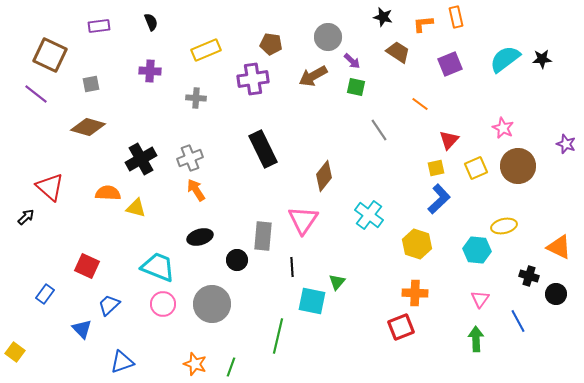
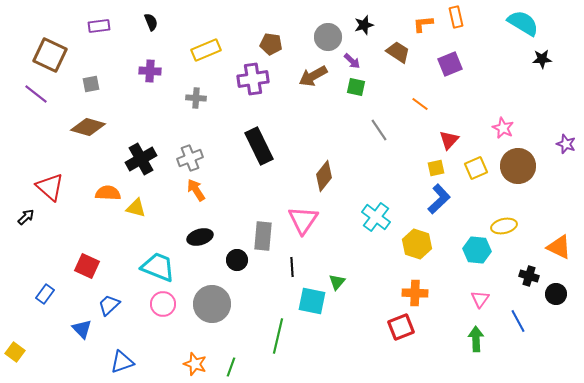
black star at (383, 17): moved 19 px left, 8 px down; rotated 30 degrees counterclockwise
cyan semicircle at (505, 59): moved 18 px right, 36 px up; rotated 68 degrees clockwise
black rectangle at (263, 149): moved 4 px left, 3 px up
cyan cross at (369, 215): moved 7 px right, 2 px down
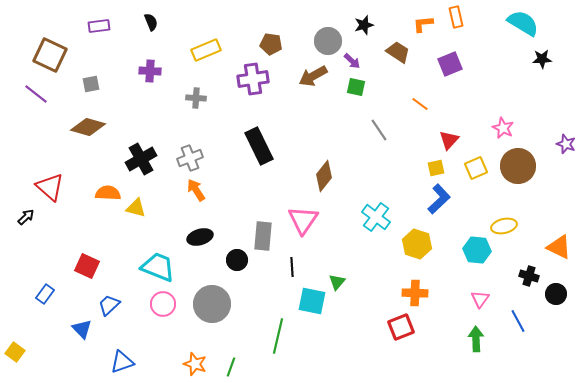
gray circle at (328, 37): moved 4 px down
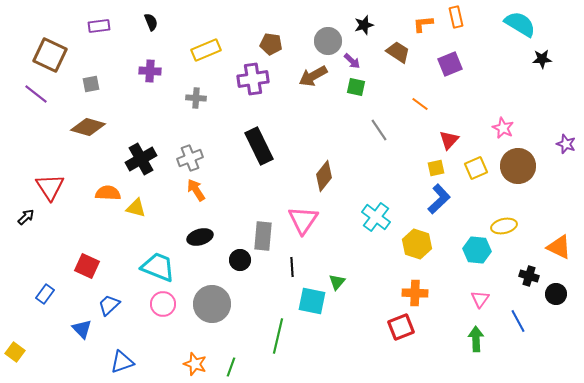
cyan semicircle at (523, 23): moved 3 px left, 1 px down
red triangle at (50, 187): rotated 16 degrees clockwise
black circle at (237, 260): moved 3 px right
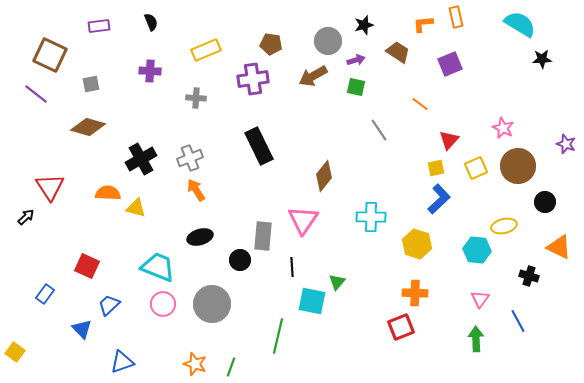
purple arrow at (352, 61): moved 4 px right, 1 px up; rotated 60 degrees counterclockwise
cyan cross at (376, 217): moved 5 px left; rotated 36 degrees counterclockwise
black circle at (556, 294): moved 11 px left, 92 px up
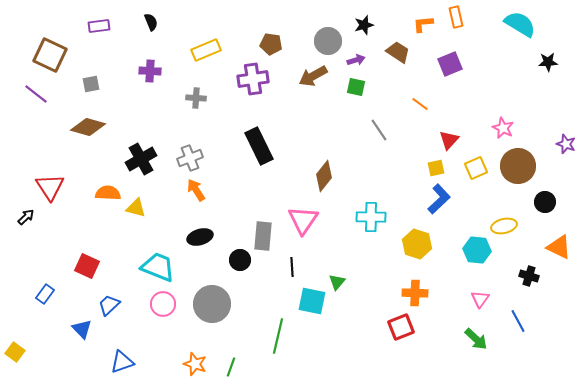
black star at (542, 59): moved 6 px right, 3 px down
green arrow at (476, 339): rotated 135 degrees clockwise
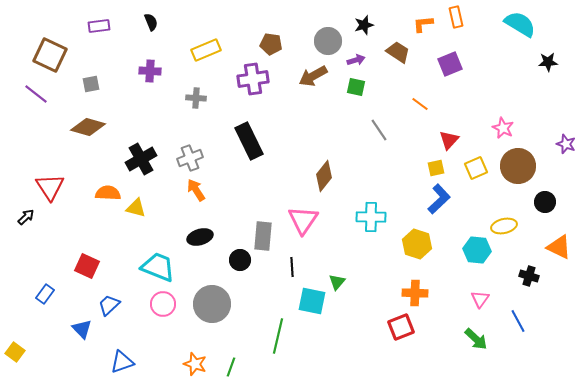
black rectangle at (259, 146): moved 10 px left, 5 px up
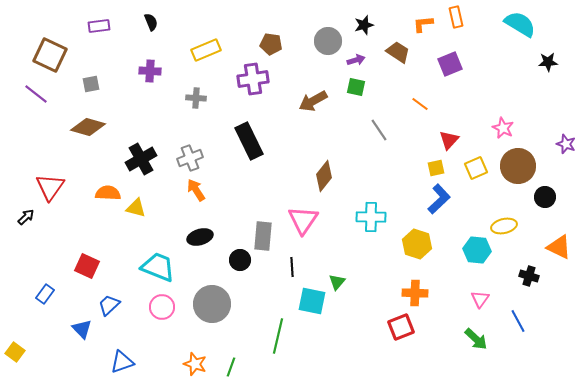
brown arrow at (313, 76): moved 25 px down
red triangle at (50, 187): rotated 8 degrees clockwise
black circle at (545, 202): moved 5 px up
pink circle at (163, 304): moved 1 px left, 3 px down
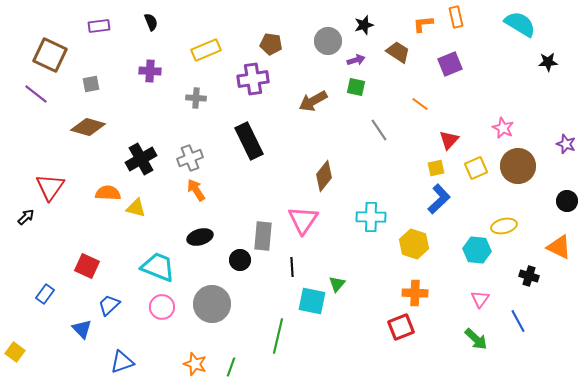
black circle at (545, 197): moved 22 px right, 4 px down
yellow hexagon at (417, 244): moved 3 px left
green triangle at (337, 282): moved 2 px down
